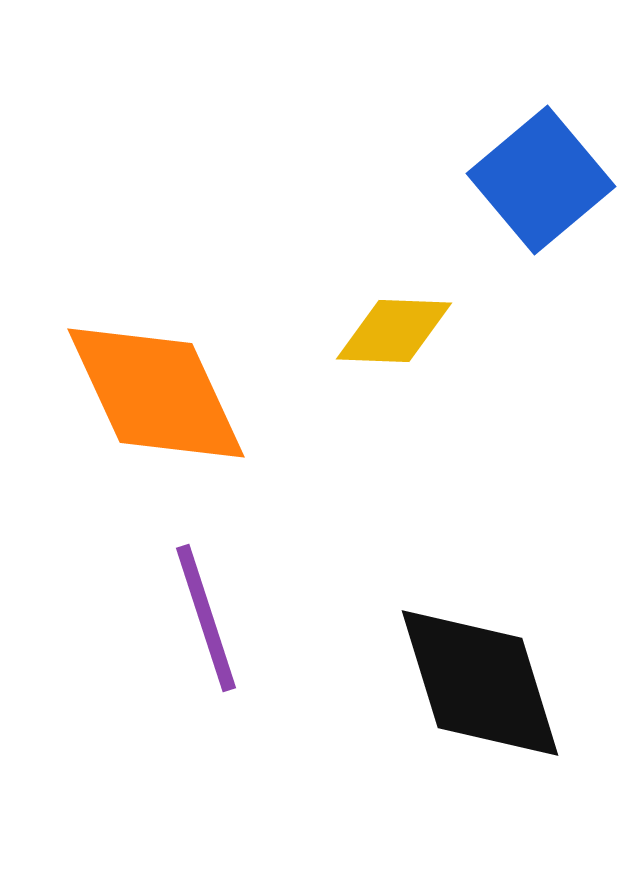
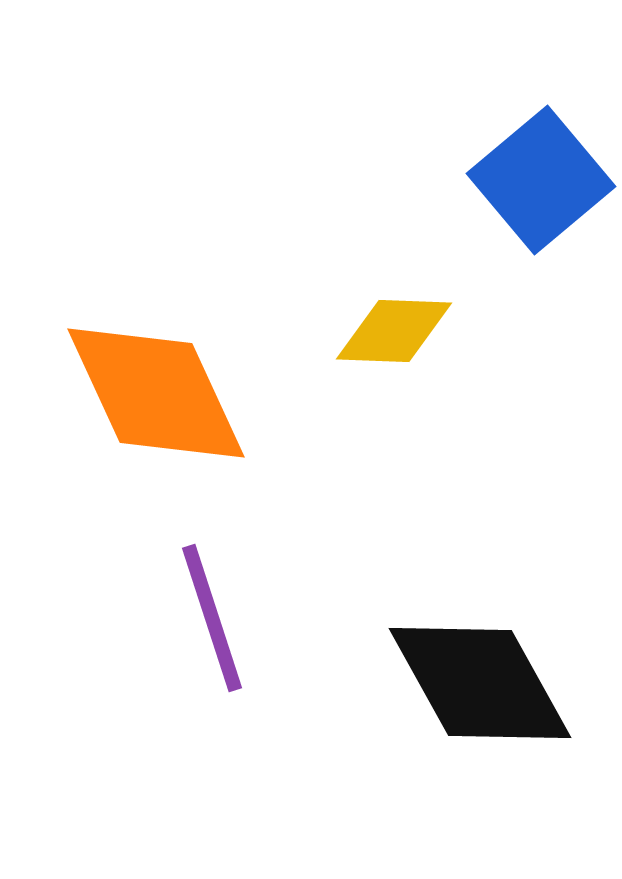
purple line: moved 6 px right
black diamond: rotated 12 degrees counterclockwise
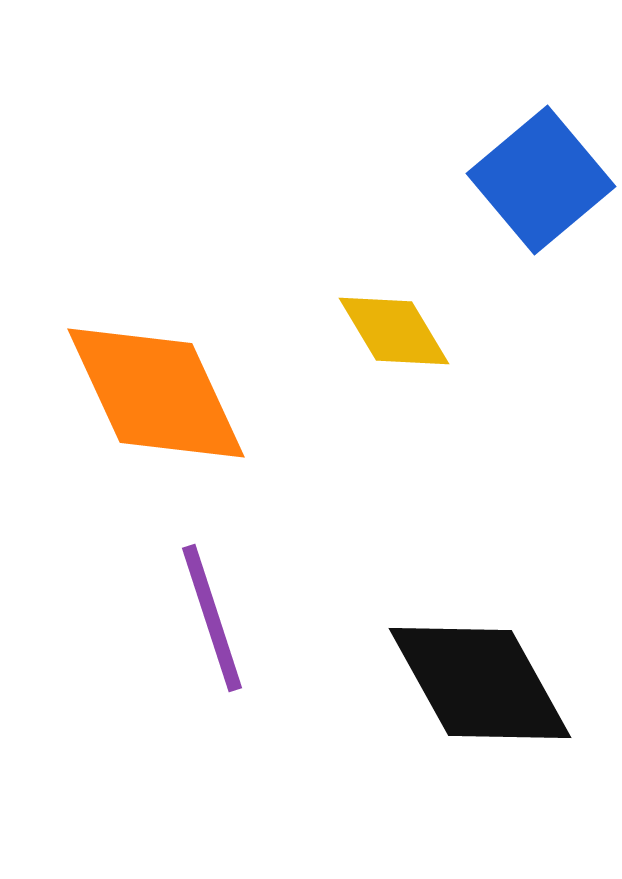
yellow diamond: rotated 57 degrees clockwise
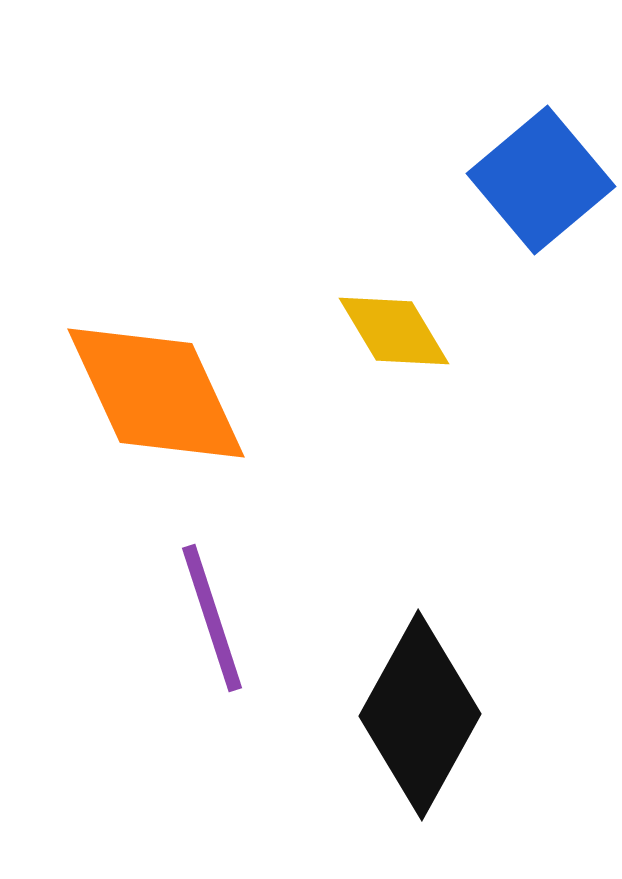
black diamond: moved 60 px left, 32 px down; rotated 58 degrees clockwise
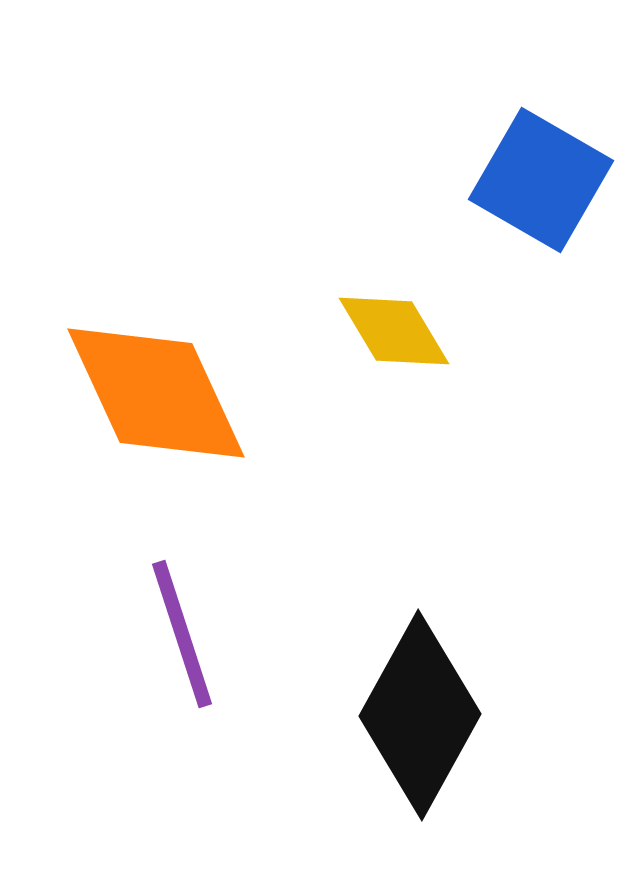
blue square: rotated 20 degrees counterclockwise
purple line: moved 30 px left, 16 px down
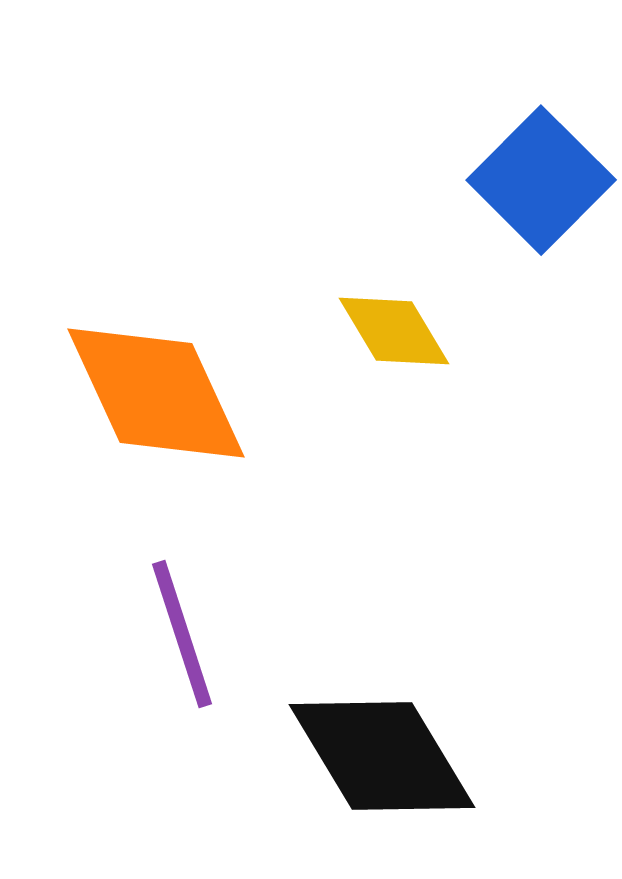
blue square: rotated 15 degrees clockwise
black diamond: moved 38 px left, 41 px down; rotated 60 degrees counterclockwise
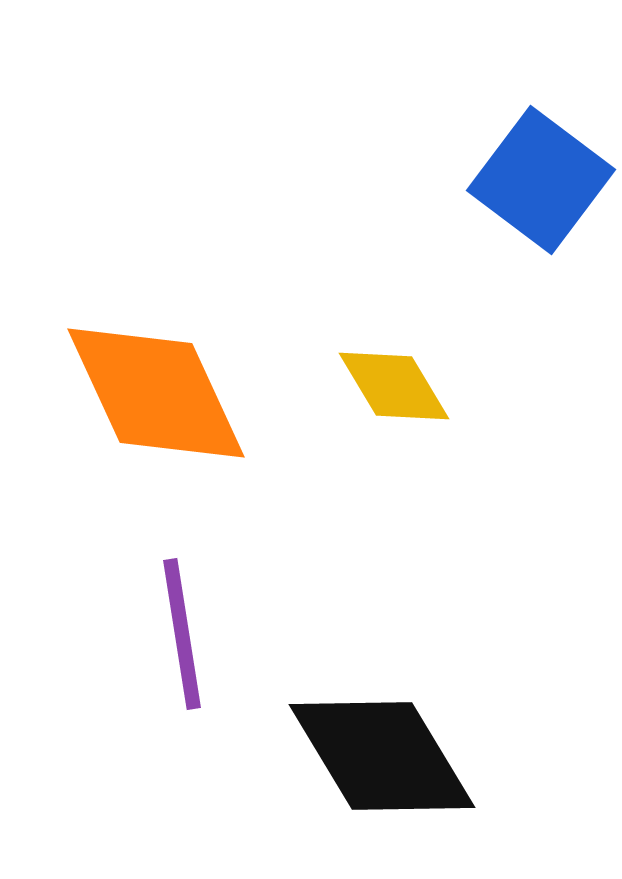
blue square: rotated 8 degrees counterclockwise
yellow diamond: moved 55 px down
purple line: rotated 9 degrees clockwise
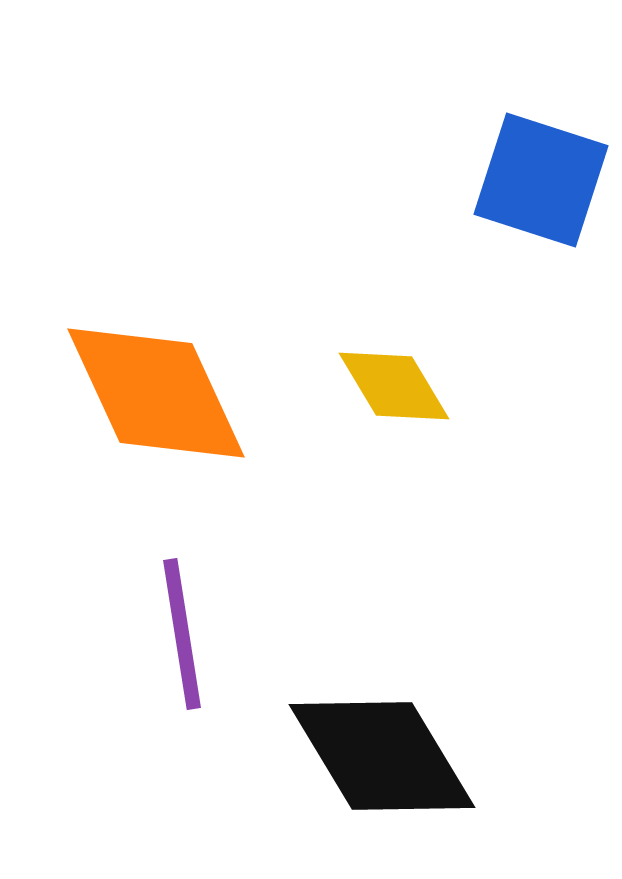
blue square: rotated 19 degrees counterclockwise
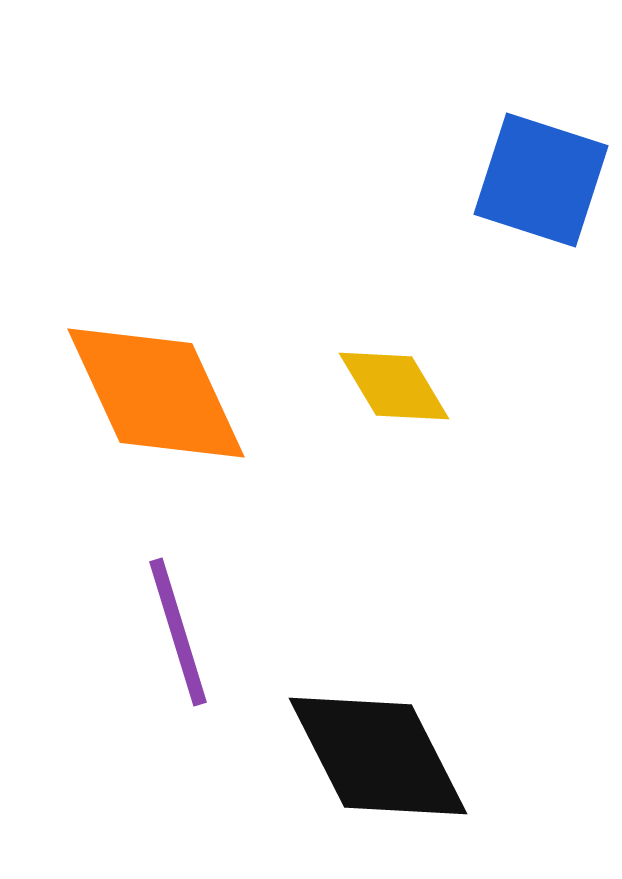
purple line: moved 4 px left, 2 px up; rotated 8 degrees counterclockwise
black diamond: moved 4 px left; rotated 4 degrees clockwise
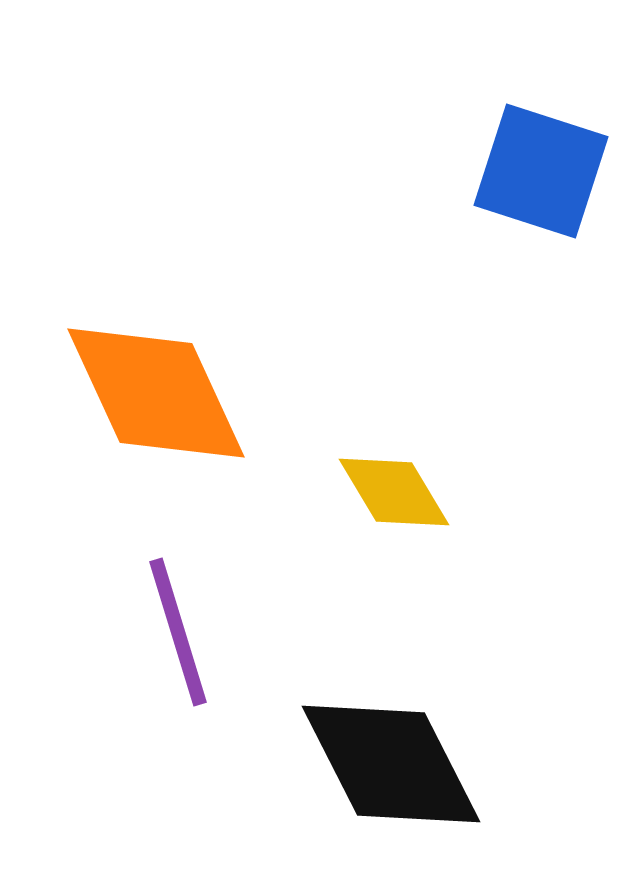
blue square: moved 9 px up
yellow diamond: moved 106 px down
black diamond: moved 13 px right, 8 px down
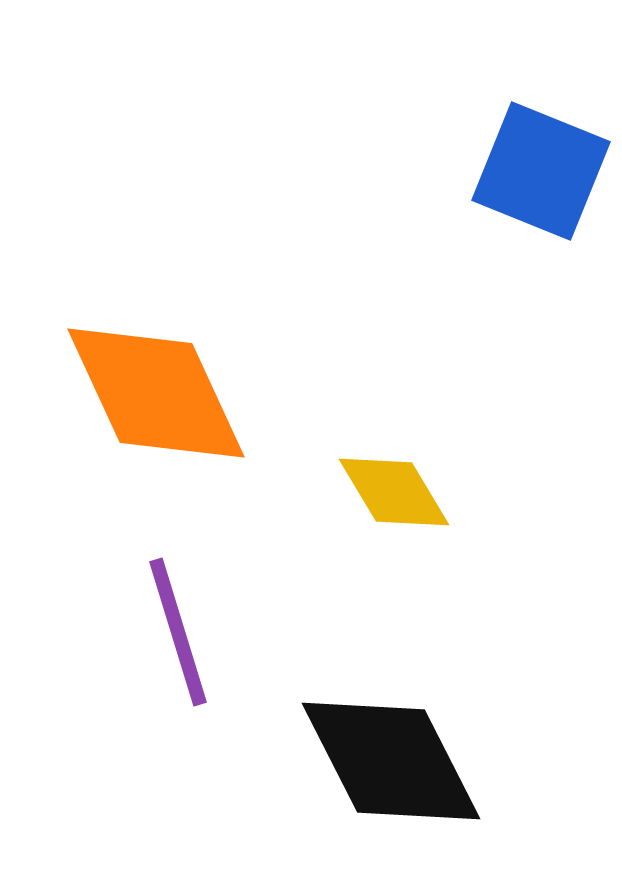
blue square: rotated 4 degrees clockwise
black diamond: moved 3 px up
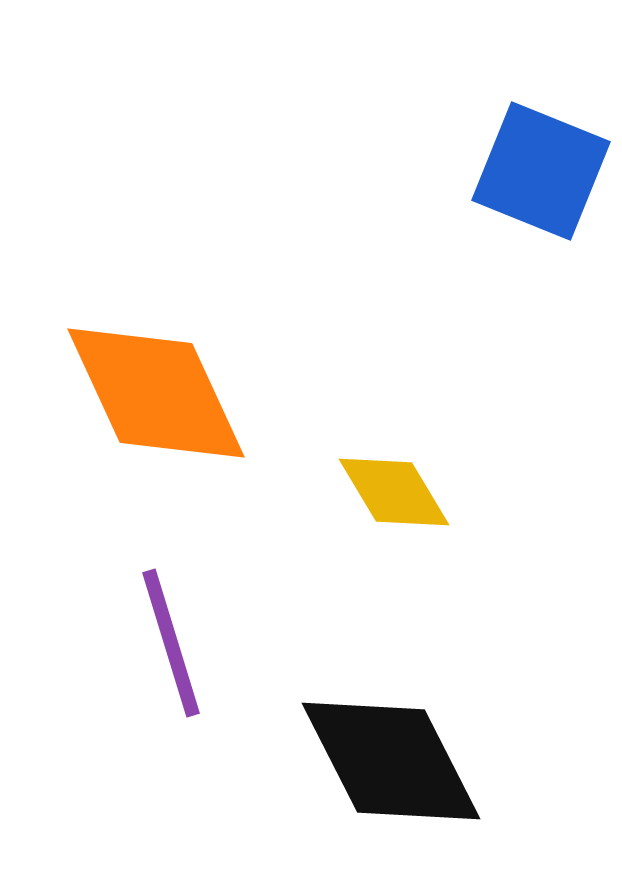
purple line: moved 7 px left, 11 px down
